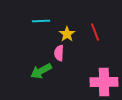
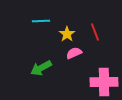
pink semicircle: moved 15 px right; rotated 63 degrees clockwise
green arrow: moved 3 px up
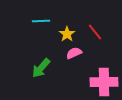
red line: rotated 18 degrees counterclockwise
green arrow: rotated 20 degrees counterclockwise
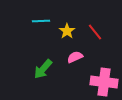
yellow star: moved 3 px up
pink semicircle: moved 1 px right, 4 px down
green arrow: moved 2 px right, 1 px down
pink cross: rotated 8 degrees clockwise
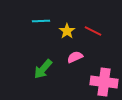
red line: moved 2 px left, 1 px up; rotated 24 degrees counterclockwise
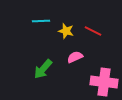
yellow star: moved 1 px left; rotated 21 degrees counterclockwise
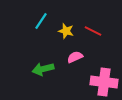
cyan line: rotated 54 degrees counterclockwise
green arrow: rotated 35 degrees clockwise
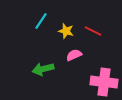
pink semicircle: moved 1 px left, 2 px up
